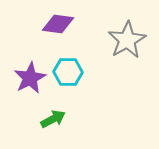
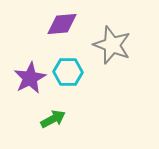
purple diamond: moved 4 px right; rotated 12 degrees counterclockwise
gray star: moved 15 px left, 5 px down; rotated 21 degrees counterclockwise
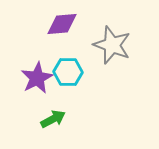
purple star: moved 7 px right
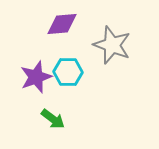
purple star: moved 1 px left, 1 px up; rotated 8 degrees clockwise
green arrow: rotated 65 degrees clockwise
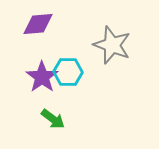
purple diamond: moved 24 px left
purple star: moved 6 px right; rotated 16 degrees counterclockwise
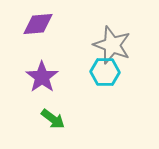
cyan hexagon: moved 37 px right
